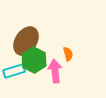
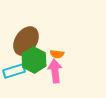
orange semicircle: moved 11 px left; rotated 112 degrees clockwise
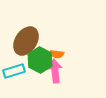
green hexagon: moved 6 px right
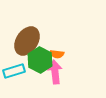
brown ellipse: moved 1 px right
pink arrow: moved 1 px down
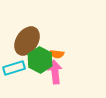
cyan rectangle: moved 3 px up
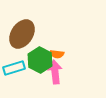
brown ellipse: moved 5 px left, 7 px up
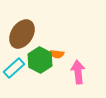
cyan rectangle: rotated 25 degrees counterclockwise
pink arrow: moved 23 px right
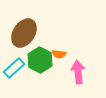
brown ellipse: moved 2 px right, 1 px up
orange semicircle: moved 2 px right
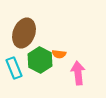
brown ellipse: rotated 12 degrees counterclockwise
cyan rectangle: rotated 70 degrees counterclockwise
pink arrow: moved 1 px down
